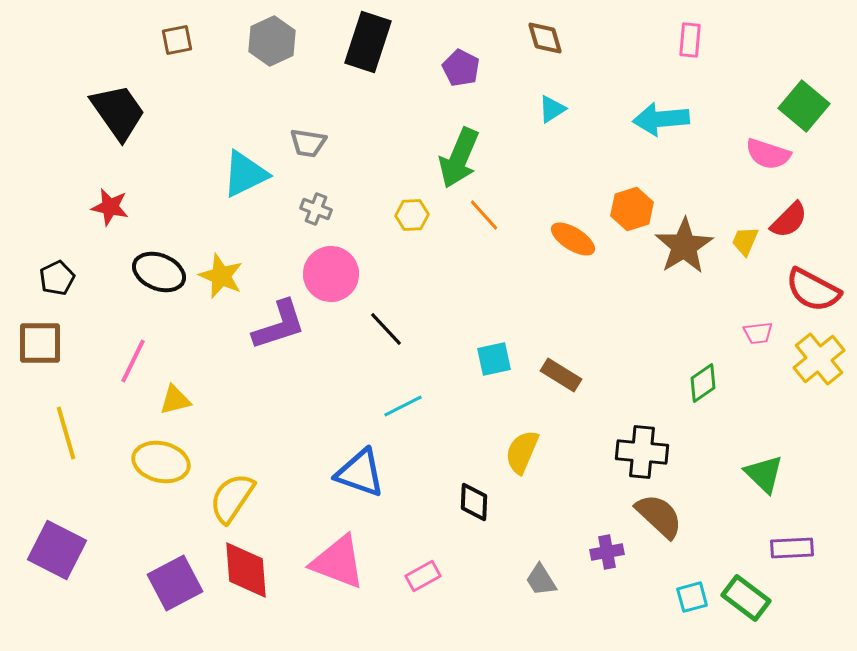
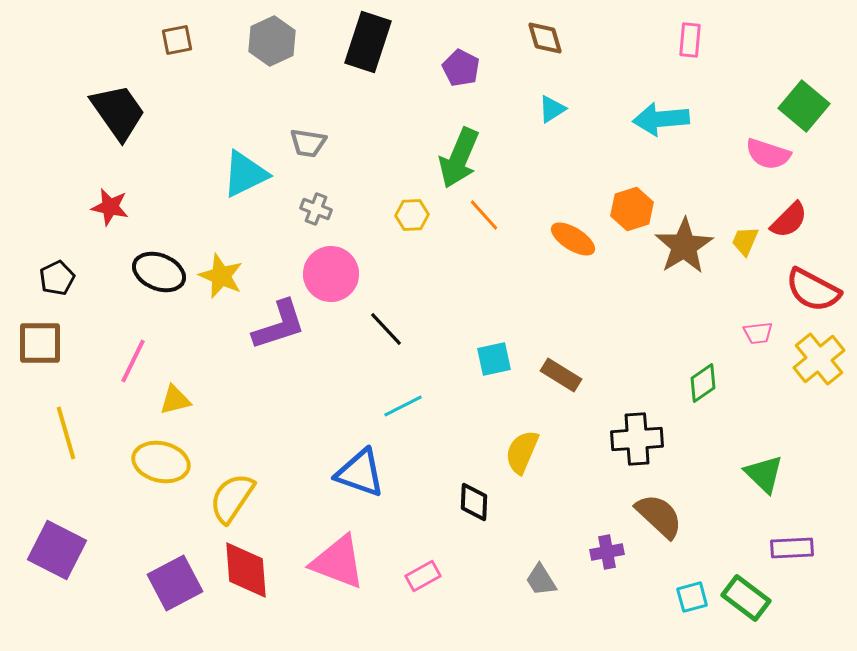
black cross at (642, 452): moved 5 px left, 13 px up; rotated 9 degrees counterclockwise
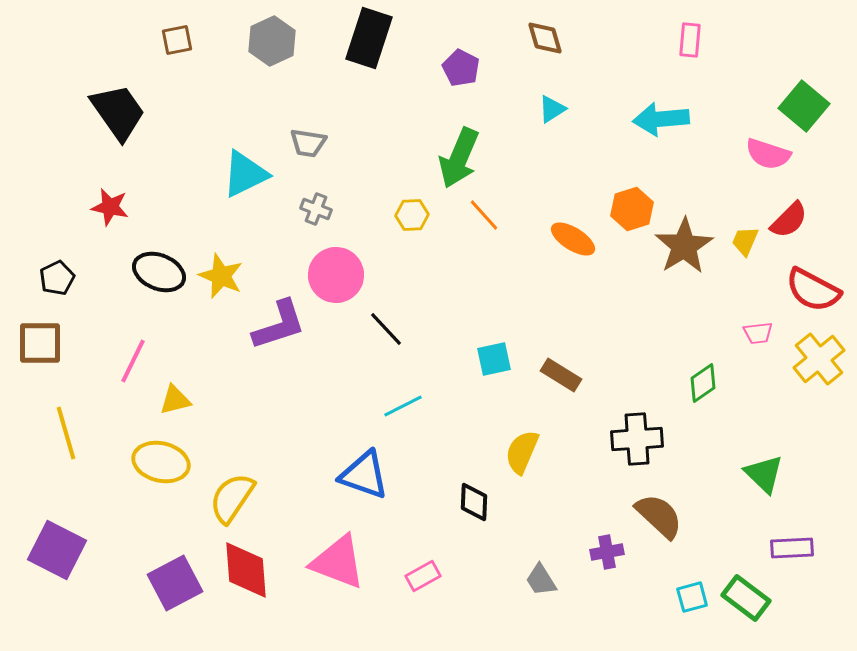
black rectangle at (368, 42): moved 1 px right, 4 px up
pink circle at (331, 274): moved 5 px right, 1 px down
blue triangle at (360, 473): moved 4 px right, 2 px down
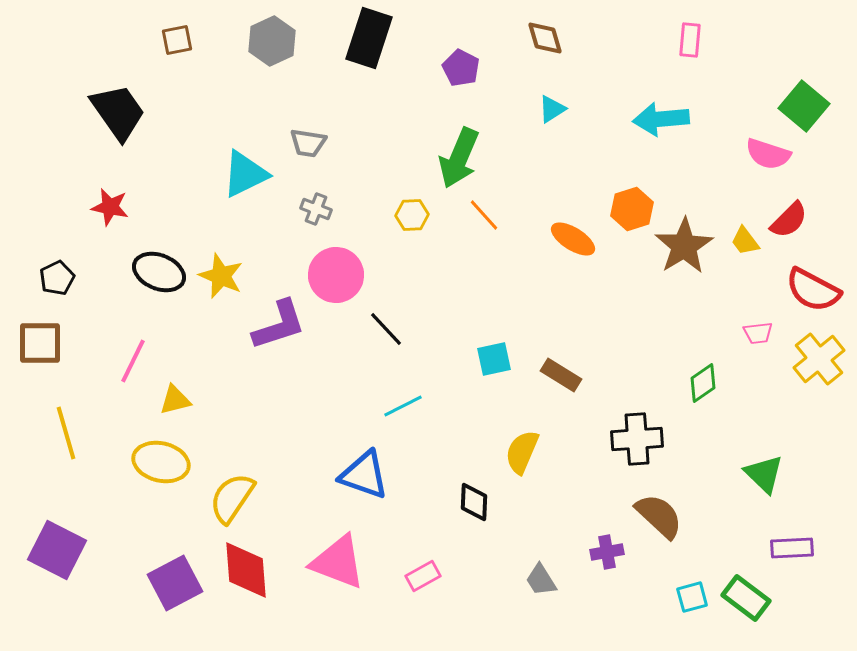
yellow trapezoid at (745, 241): rotated 60 degrees counterclockwise
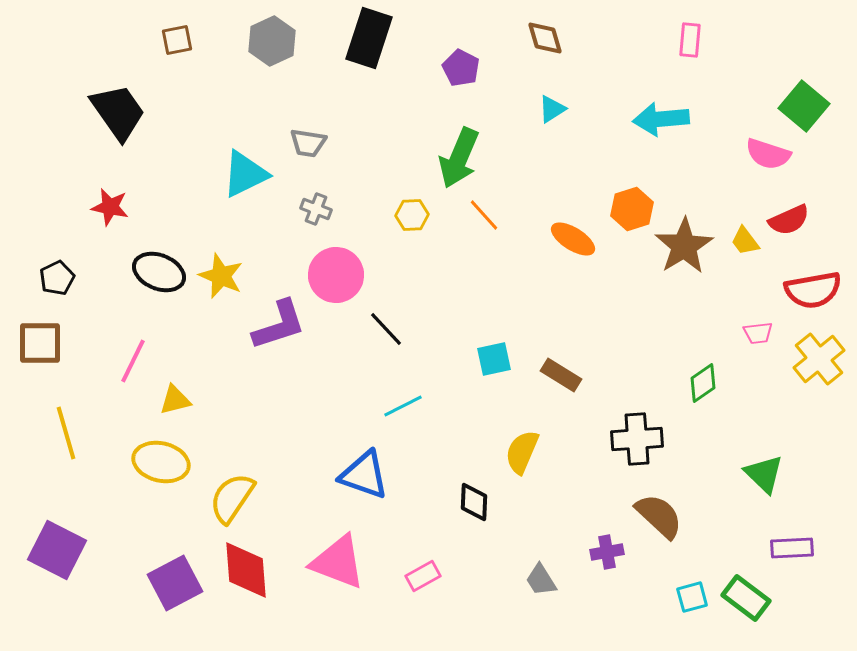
red semicircle at (789, 220): rotated 21 degrees clockwise
red semicircle at (813, 290): rotated 38 degrees counterclockwise
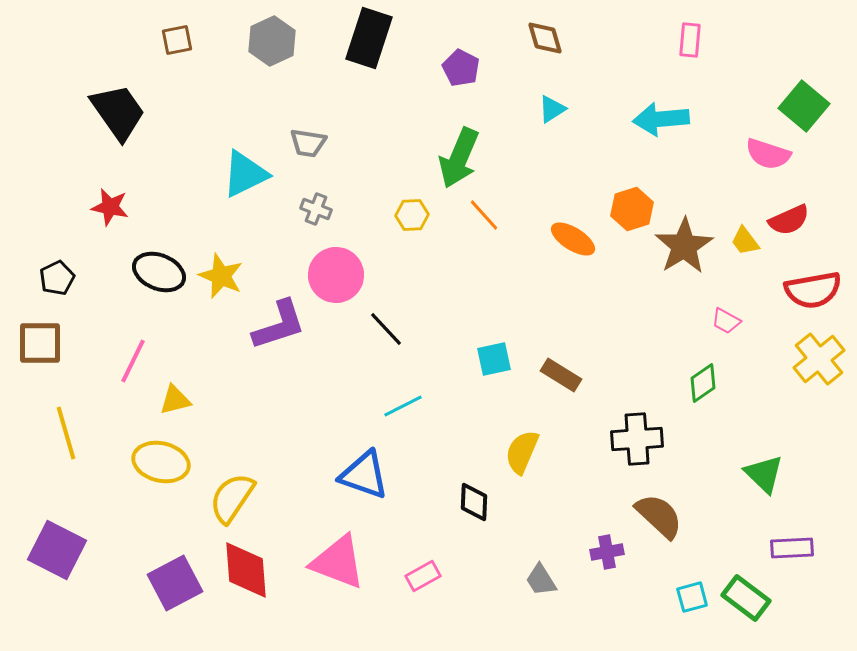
pink trapezoid at (758, 333): moved 32 px left, 12 px up; rotated 36 degrees clockwise
